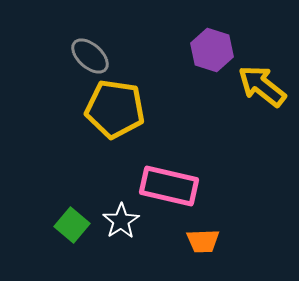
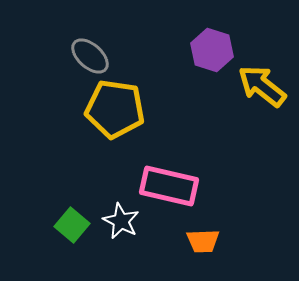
white star: rotated 12 degrees counterclockwise
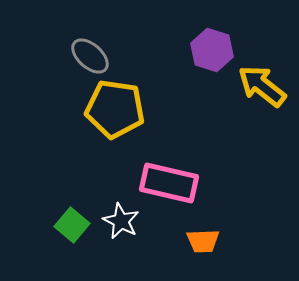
pink rectangle: moved 3 px up
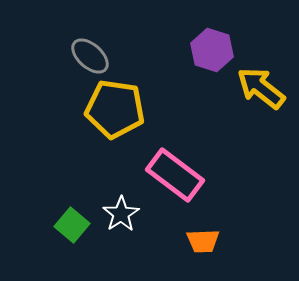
yellow arrow: moved 1 px left, 2 px down
pink rectangle: moved 6 px right, 8 px up; rotated 24 degrees clockwise
white star: moved 7 px up; rotated 12 degrees clockwise
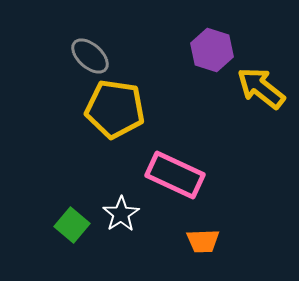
pink rectangle: rotated 12 degrees counterclockwise
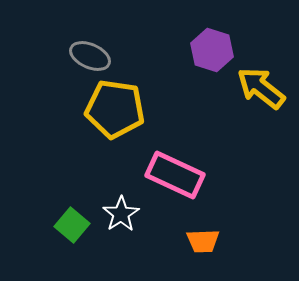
gray ellipse: rotated 18 degrees counterclockwise
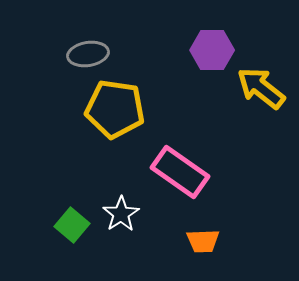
purple hexagon: rotated 18 degrees counterclockwise
gray ellipse: moved 2 px left, 2 px up; rotated 33 degrees counterclockwise
pink rectangle: moved 5 px right, 3 px up; rotated 10 degrees clockwise
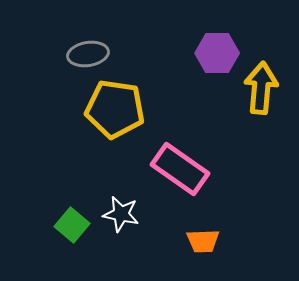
purple hexagon: moved 5 px right, 3 px down
yellow arrow: rotated 57 degrees clockwise
pink rectangle: moved 3 px up
white star: rotated 27 degrees counterclockwise
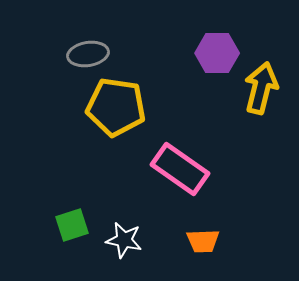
yellow arrow: rotated 9 degrees clockwise
yellow pentagon: moved 1 px right, 2 px up
white star: moved 3 px right, 26 px down
green square: rotated 32 degrees clockwise
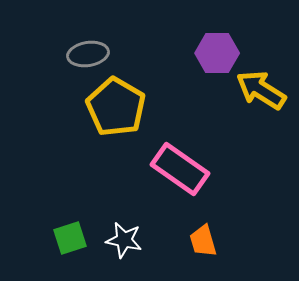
yellow arrow: moved 2 px down; rotated 72 degrees counterclockwise
yellow pentagon: rotated 22 degrees clockwise
green square: moved 2 px left, 13 px down
orange trapezoid: rotated 76 degrees clockwise
